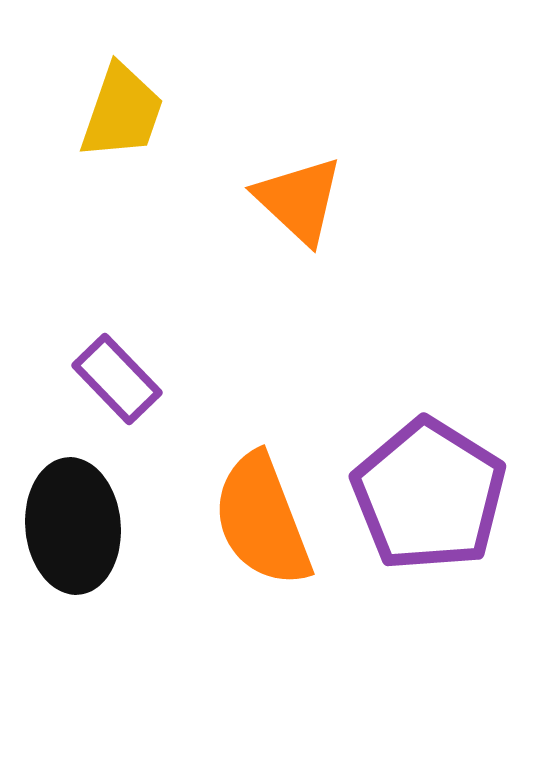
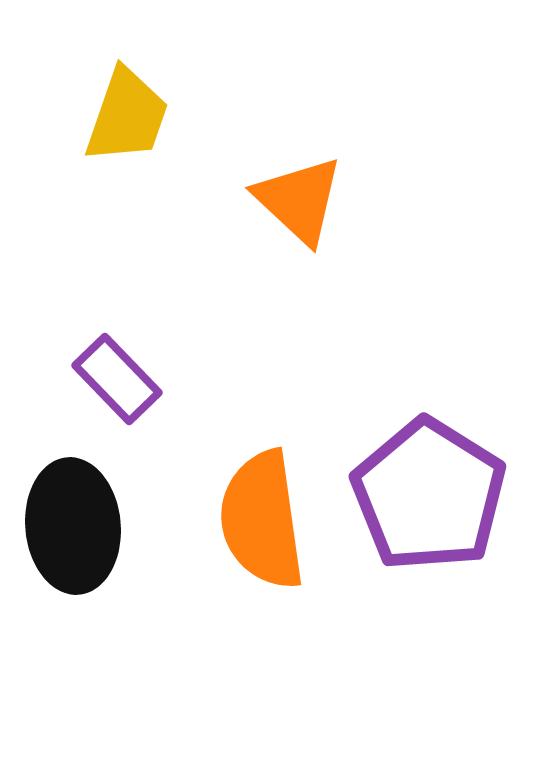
yellow trapezoid: moved 5 px right, 4 px down
orange semicircle: rotated 13 degrees clockwise
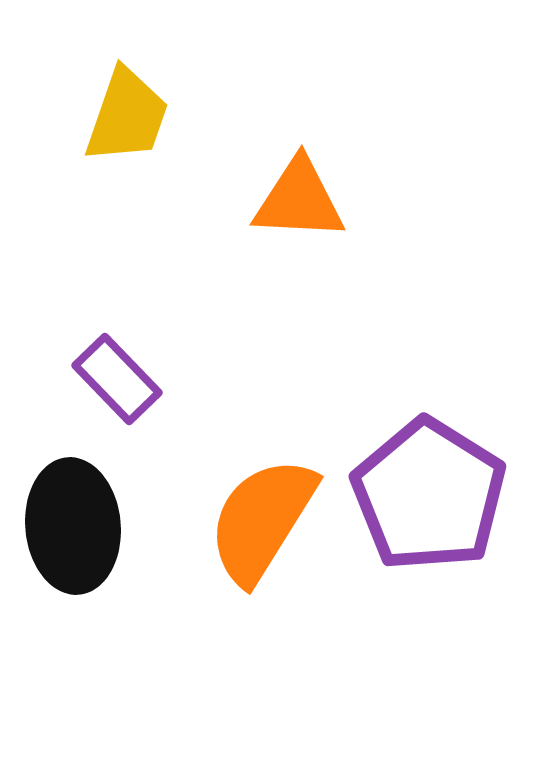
orange triangle: rotated 40 degrees counterclockwise
orange semicircle: rotated 40 degrees clockwise
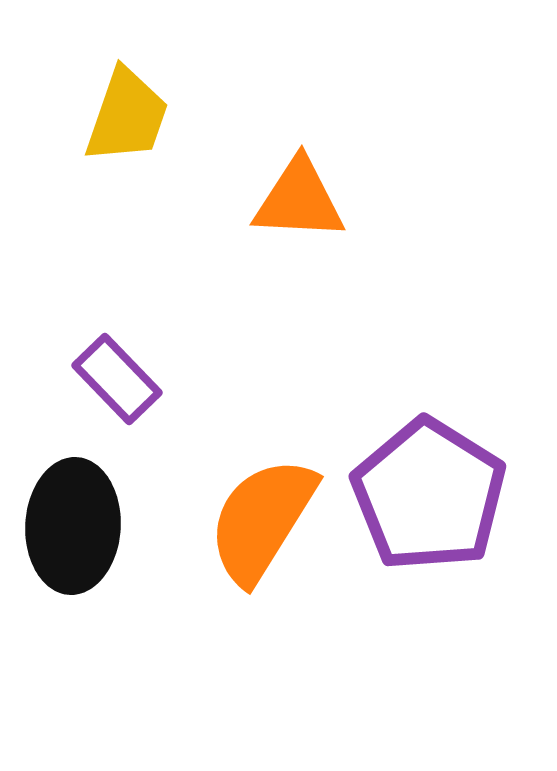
black ellipse: rotated 8 degrees clockwise
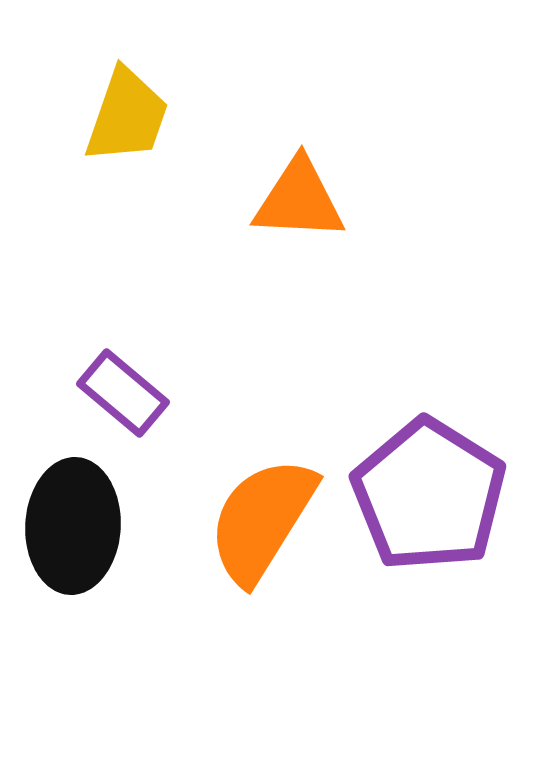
purple rectangle: moved 6 px right, 14 px down; rotated 6 degrees counterclockwise
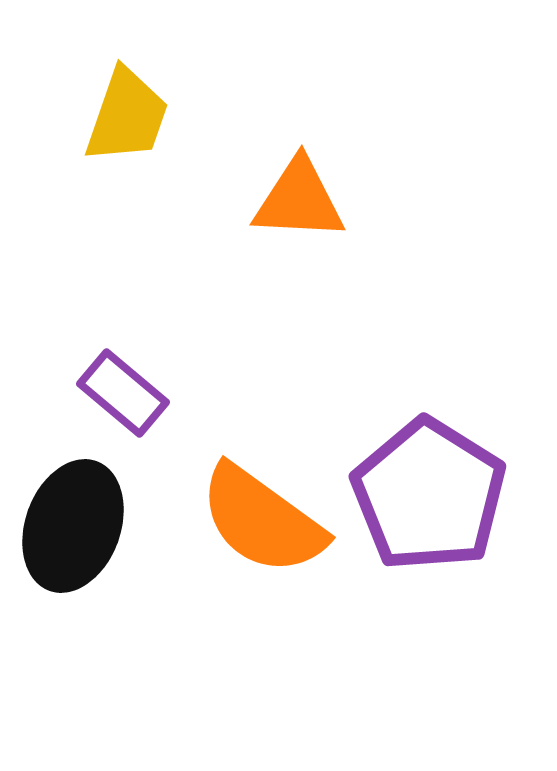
orange semicircle: rotated 86 degrees counterclockwise
black ellipse: rotated 17 degrees clockwise
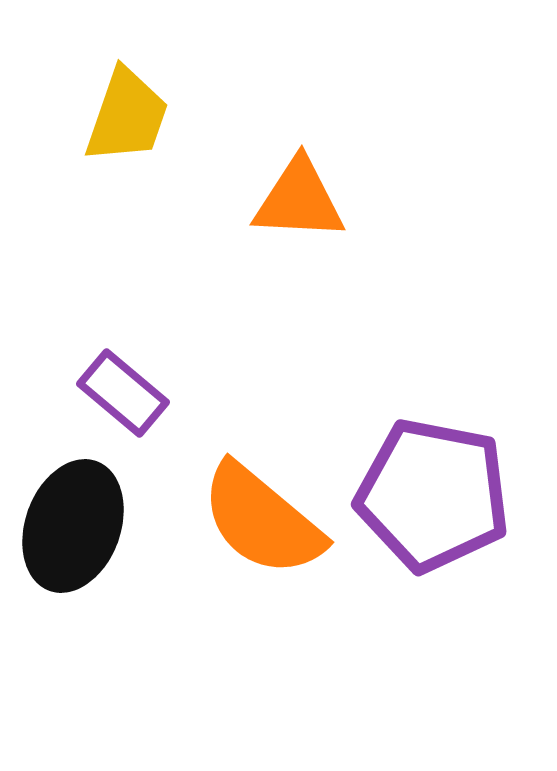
purple pentagon: moved 4 px right; rotated 21 degrees counterclockwise
orange semicircle: rotated 4 degrees clockwise
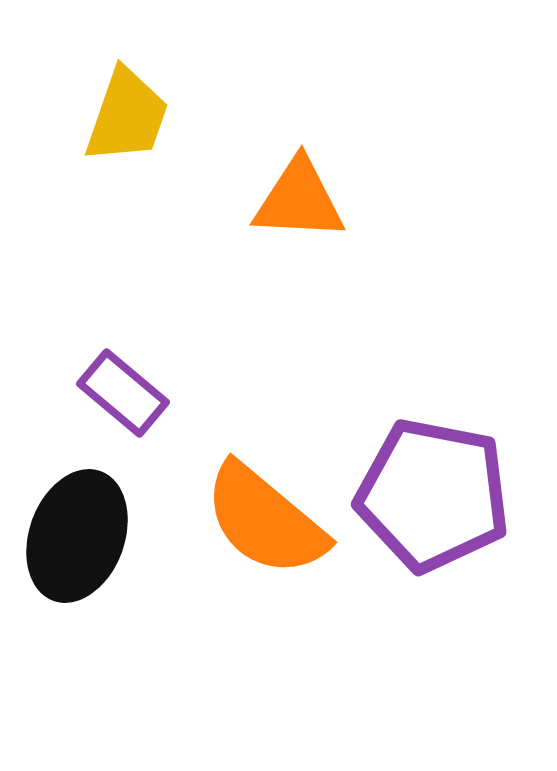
orange semicircle: moved 3 px right
black ellipse: moved 4 px right, 10 px down
